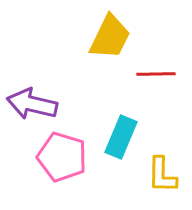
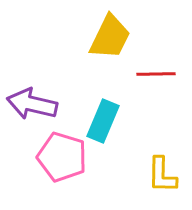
cyan rectangle: moved 18 px left, 16 px up
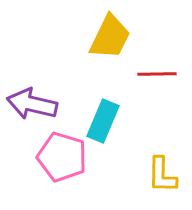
red line: moved 1 px right
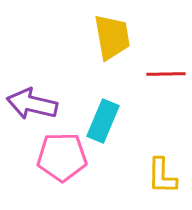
yellow trapezoid: moved 2 px right; rotated 36 degrees counterclockwise
red line: moved 9 px right
pink pentagon: rotated 18 degrees counterclockwise
yellow L-shape: moved 1 px down
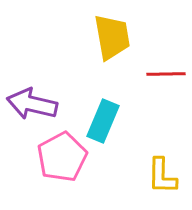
pink pentagon: rotated 27 degrees counterclockwise
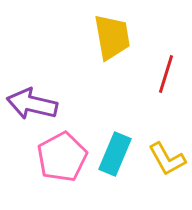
red line: rotated 72 degrees counterclockwise
cyan rectangle: moved 12 px right, 33 px down
yellow L-shape: moved 5 px right, 17 px up; rotated 30 degrees counterclockwise
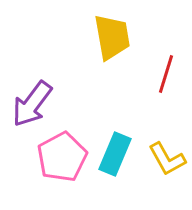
purple arrow: rotated 66 degrees counterclockwise
